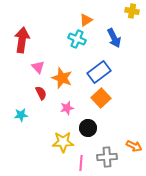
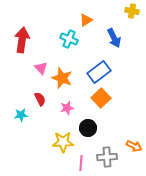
cyan cross: moved 8 px left
pink triangle: moved 3 px right, 1 px down
red semicircle: moved 1 px left, 6 px down
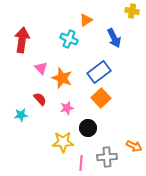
red semicircle: rotated 16 degrees counterclockwise
